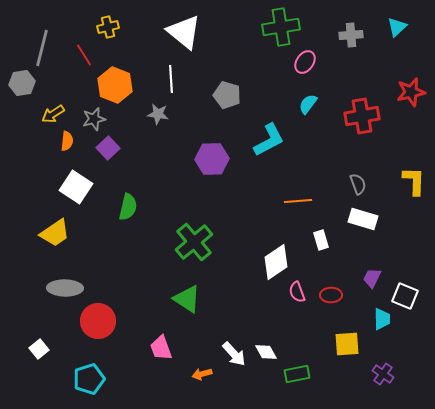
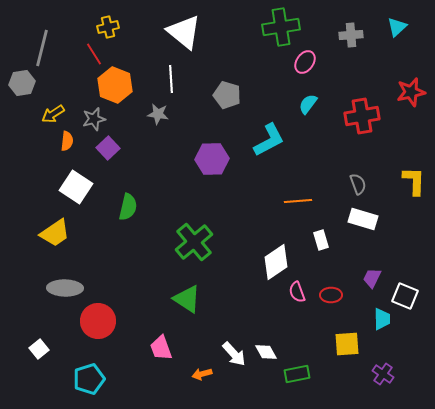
red line at (84, 55): moved 10 px right, 1 px up
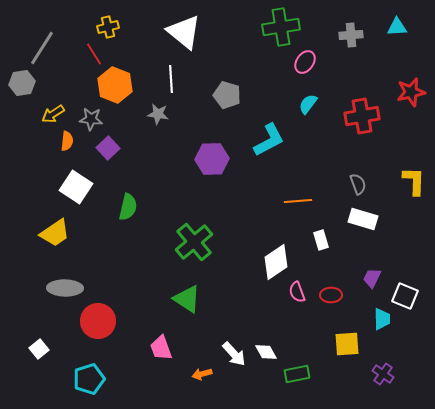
cyan triangle at (397, 27): rotated 40 degrees clockwise
gray line at (42, 48): rotated 18 degrees clockwise
gray star at (94, 119): moved 3 px left; rotated 20 degrees clockwise
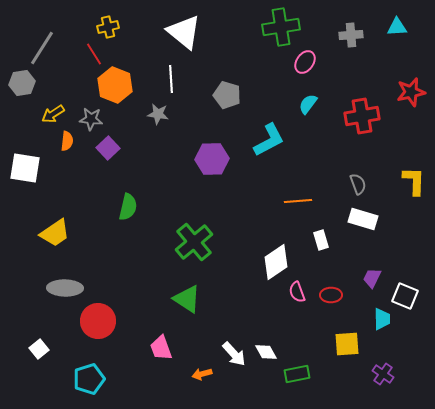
white square at (76, 187): moved 51 px left, 19 px up; rotated 24 degrees counterclockwise
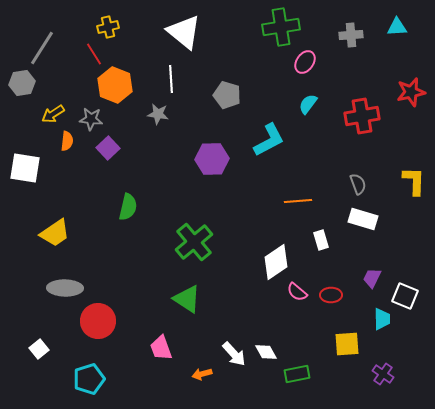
pink semicircle at (297, 292): rotated 30 degrees counterclockwise
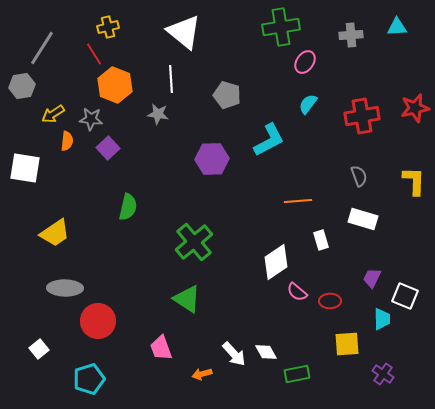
gray hexagon at (22, 83): moved 3 px down
red star at (411, 92): moved 4 px right, 16 px down
gray semicircle at (358, 184): moved 1 px right, 8 px up
red ellipse at (331, 295): moved 1 px left, 6 px down
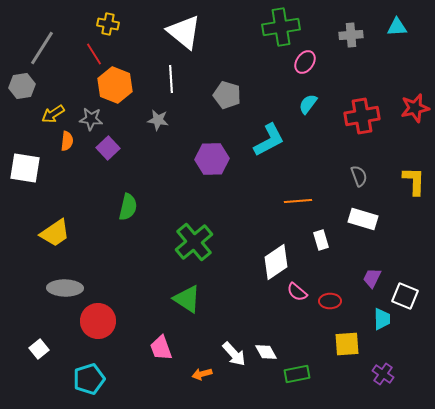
yellow cross at (108, 27): moved 3 px up; rotated 25 degrees clockwise
gray star at (158, 114): moved 6 px down
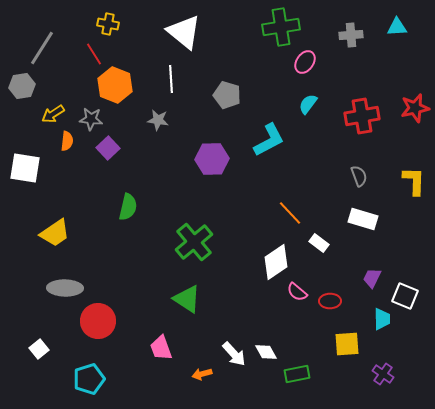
orange line at (298, 201): moved 8 px left, 12 px down; rotated 52 degrees clockwise
white rectangle at (321, 240): moved 2 px left, 3 px down; rotated 36 degrees counterclockwise
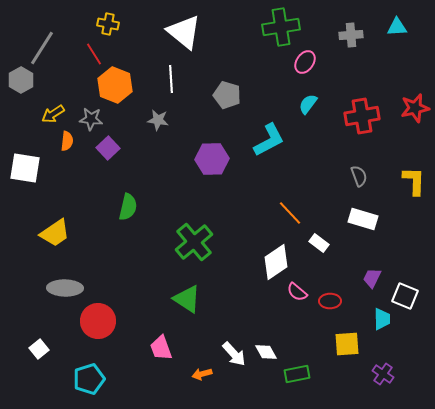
gray hexagon at (22, 86): moved 1 px left, 6 px up; rotated 20 degrees counterclockwise
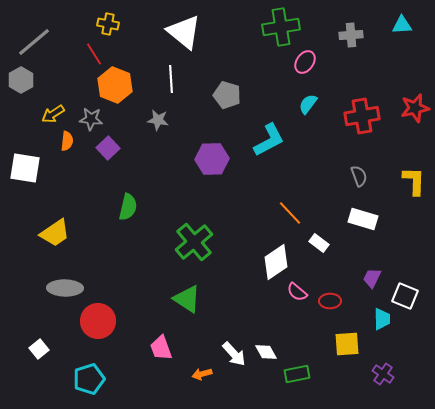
cyan triangle at (397, 27): moved 5 px right, 2 px up
gray line at (42, 48): moved 8 px left, 6 px up; rotated 18 degrees clockwise
